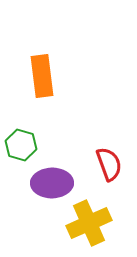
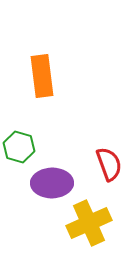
green hexagon: moved 2 px left, 2 px down
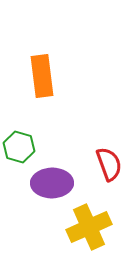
yellow cross: moved 4 px down
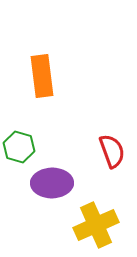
red semicircle: moved 3 px right, 13 px up
yellow cross: moved 7 px right, 2 px up
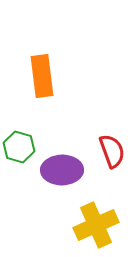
purple ellipse: moved 10 px right, 13 px up
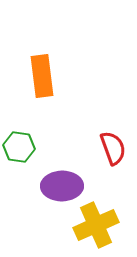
green hexagon: rotated 8 degrees counterclockwise
red semicircle: moved 1 px right, 3 px up
purple ellipse: moved 16 px down
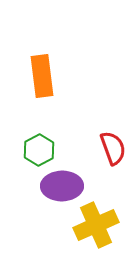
green hexagon: moved 20 px right, 3 px down; rotated 24 degrees clockwise
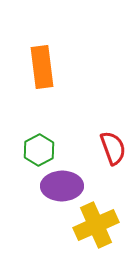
orange rectangle: moved 9 px up
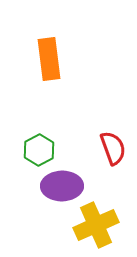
orange rectangle: moved 7 px right, 8 px up
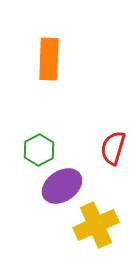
orange rectangle: rotated 9 degrees clockwise
red semicircle: rotated 144 degrees counterclockwise
purple ellipse: rotated 33 degrees counterclockwise
